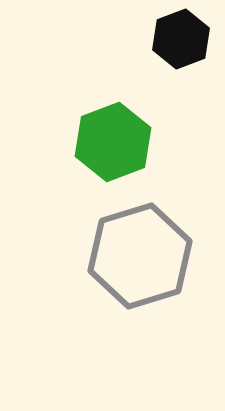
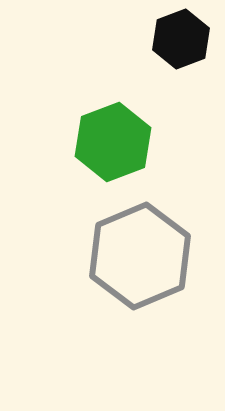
gray hexagon: rotated 6 degrees counterclockwise
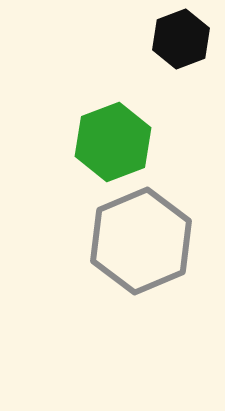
gray hexagon: moved 1 px right, 15 px up
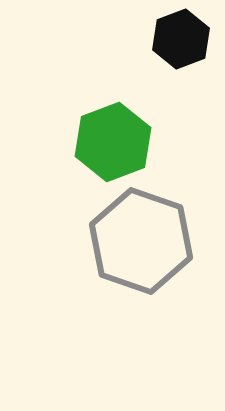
gray hexagon: rotated 18 degrees counterclockwise
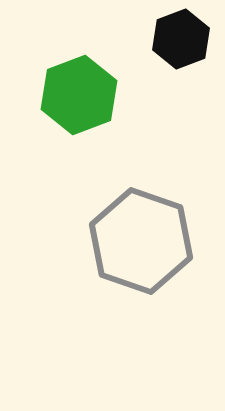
green hexagon: moved 34 px left, 47 px up
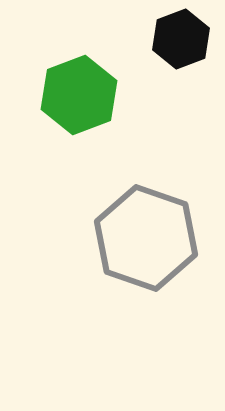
gray hexagon: moved 5 px right, 3 px up
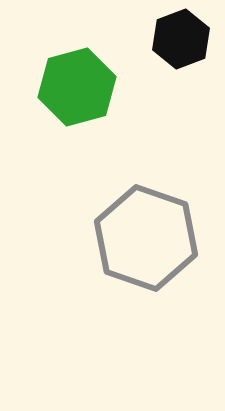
green hexagon: moved 2 px left, 8 px up; rotated 6 degrees clockwise
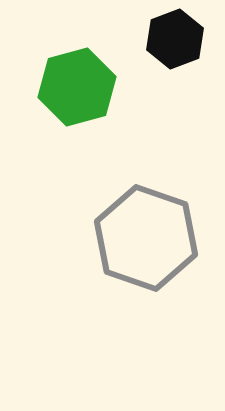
black hexagon: moved 6 px left
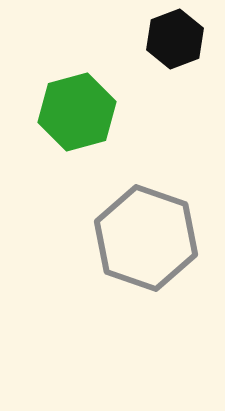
green hexagon: moved 25 px down
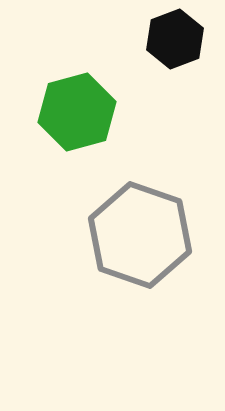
gray hexagon: moved 6 px left, 3 px up
